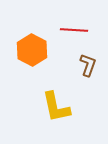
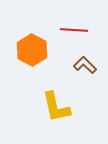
brown L-shape: moved 3 px left; rotated 65 degrees counterclockwise
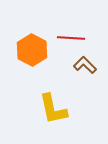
red line: moved 3 px left, 8 px down
yellow L-shape: moved 3 px left, 2 px down
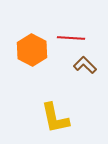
yellow L-shape: moved 2 px right, 9 px down
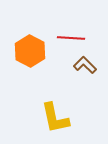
orange hexagon: moved 2 px left, 1 px down
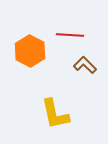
red line: moved 1 px left, 3 px up
yellow L-shape: moved 4 px up
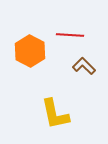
brown L-shape: moved 1 px left, 1 px down
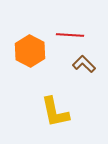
brown L-shape: moved 2 px up
yellow L-shape: moved 2 px up
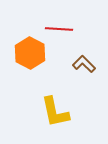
red line: moved 11 px left, 6 px up
orange hexagon: moved 2 px down
